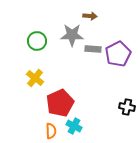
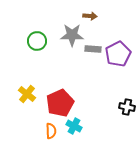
yellow cross: moved 8 px left, 16 px down
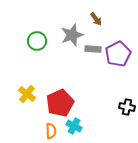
brown arrow: moved 6 px right, 3 px down; rotated 48 degrees clockwise
gray star: rotated 20 degrees counterclockwise
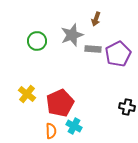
brown arrow: rotated 56 degrees clockwise
